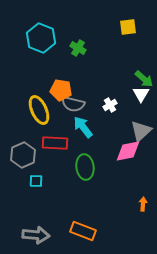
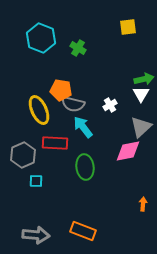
green arrow: rotated 54 degrees counterclockwise
gray triangle: moved 4 px up
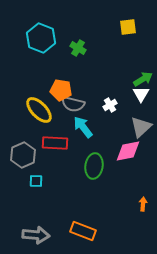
green arrow: moved 1 px left; rotated 18 degrees counterclockwise
yellow ellipse: rotated 20 degrees counterclockwise
green ellipse: moved 9 px right, 1 px up; rotated 15 degrees clockwise
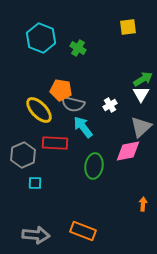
cyan square: moved 1 px left, 2 px down
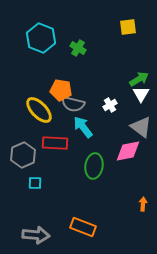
green arrow: moved 4 px left
gray triangle: rotated 40 degrees counterclockwise
orange rectangle: moved 4 px up
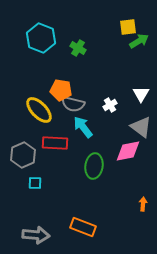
green arrow: moved 38 px up
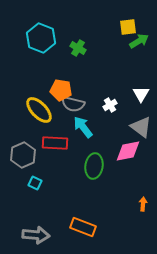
cyan square: rotated 24 degrees clockwise
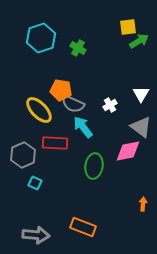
cyan hexagon: rotated 20 degrees clockwise
gray semicircle: rotated 10 degrees clockwise
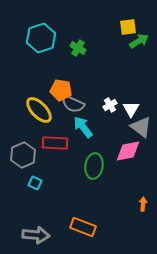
white triangle: moved 10 px left, 15 px down
